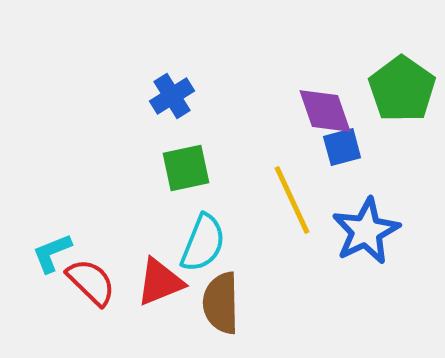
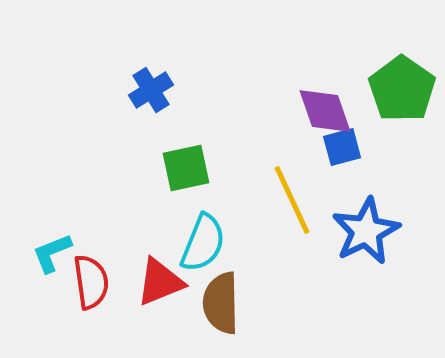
blue cross: moved 21 px left, 6 px up
red semicircle: rotated 38 degrees clockwise
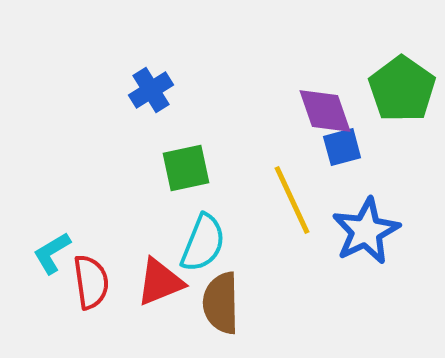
cyan L-shape: rotated 9 degrees counterclockwise
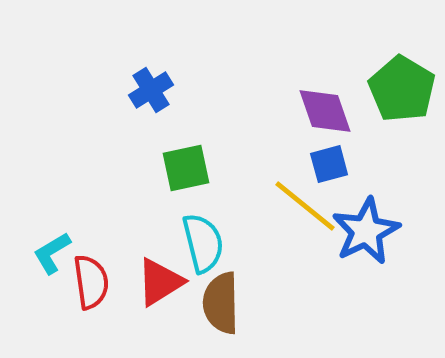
green pentagon: rotated 4 degrees counterclockwise
blue square: moved 13 px left, 17 px down
yellow line: moved 13 px right, 6 px down; rotated 26 degrees counterclockwise
cyan semicircle: rotated 36 degrees counterclockwise
red triangle: rotated 10 degrees counterclockwise
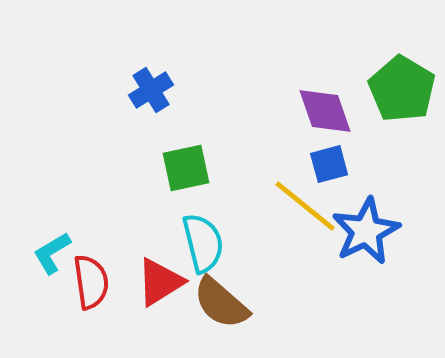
brown semicircle: rotated 48 degrees counterclockwise
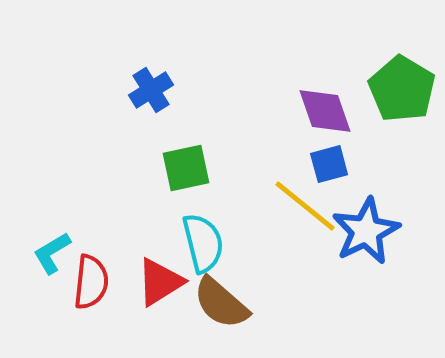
red semicircle: rotated 14 degrees clockwise
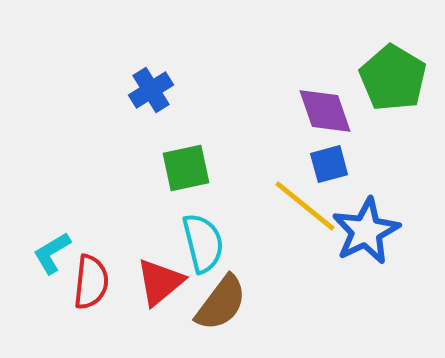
green pentagon: moved 9 px left, 11 px up
red triangle: rotated 8 degrees counterclockwise
brown semicircle: rotated 94 degrees counterclockwise
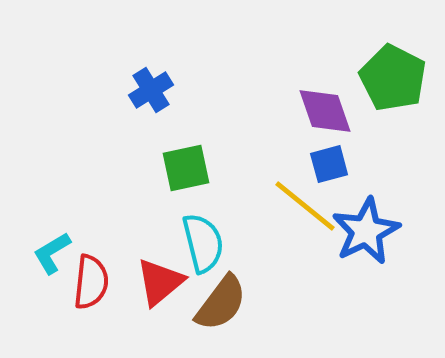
green pentagon: rotated 4 degrees counterclockwise
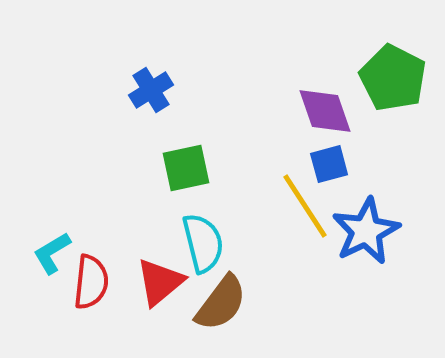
yellow line: rotated 18 degrees clockwise
